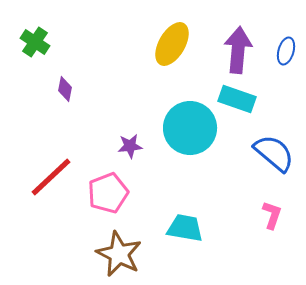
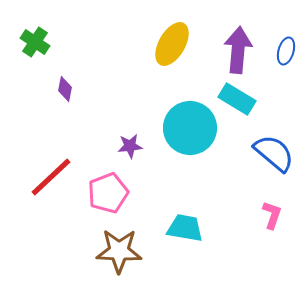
cyan rectangle: rotated 12 degrees clockwise
brown star: moved 3 px up; rotated 24 degrees counterclockwise
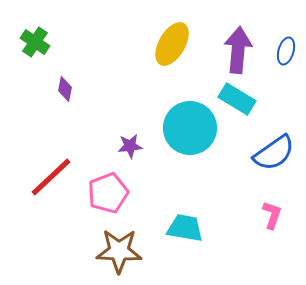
blue semicircle: rotated 105 degrees clockwise
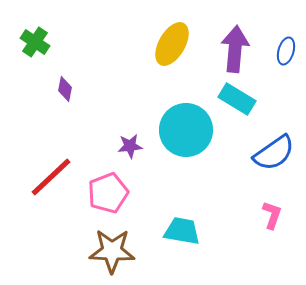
purple arrow: moved 3 px left, 1 px up
cyan circle: moved 4 px left, 2 px down
cyan trapezoid: moved 3 px left, 3 px down
brown star: moved 7 px left
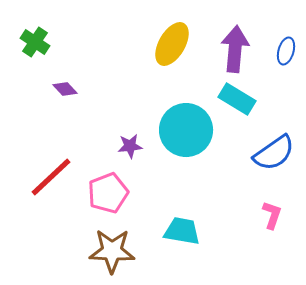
purple diamond: rotated 55 degrees counterclockwise
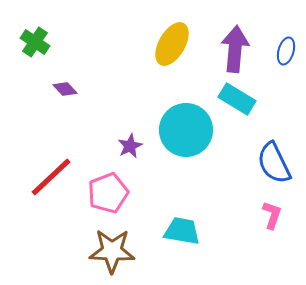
purple star: rotated 20 degrees counterclockwise
blue semicircle: moved 10 px down; rotated 99 degrees clockwise
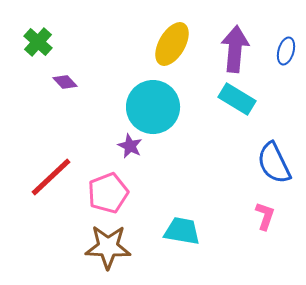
green cross: moved 3 px right; rotated 8 degrees clockwise
purple diamond: moved 7 px up
cyan circle: moved 33 px left, 23 px up
purple star: rotated 20 degrees counterclockwise
pink L-shape: moved 7 px left, 1 px down
brown star: moved 4 px left, 4 px up
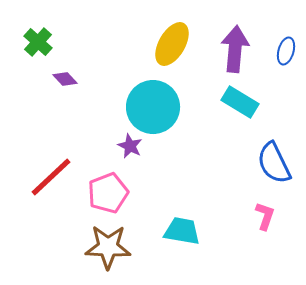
purple diamond: moved 3 px up
cyan rectangle: moved 3 px right, 3 px down
